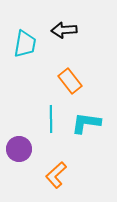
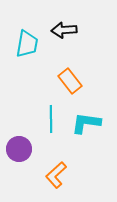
cyan trapezoid: moved 2 px right
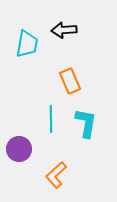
orange rectangle: rotated 15 degrees clockwise
cyan L-shape: rotated 92 degrees clockwise
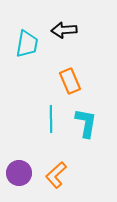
purple circle: moved 24 px down
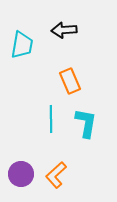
cyan trapezoid: moved 5 px left, 1 px down
purple circle: moved 2 px right, 1 px down
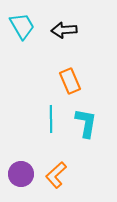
cyan trapezoid: moved 19 px up; rotated 40 degrees counterclockwise
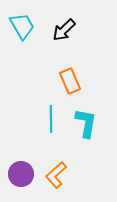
black arrow: rotated 40 degrees counterclockwise
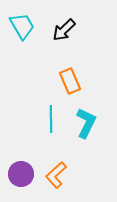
cyan L-shape: rotated 16 degrees clockwise
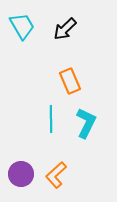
black arrow: moved 1 px right, 1 px up
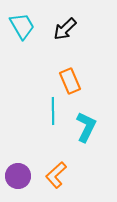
cyan line: moved 2 px right, 8 px up
cyan L-shape: moved 4 px down
purple circle: moved 3 px left, 2 px down
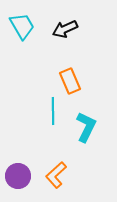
black arrow: rotated 20 degrees clockwise
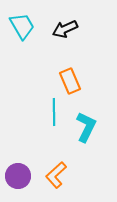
cyan line: moved 1 px right, 1 px down
